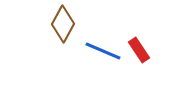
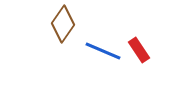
brown diamond: rotated 6 degrees clockwise
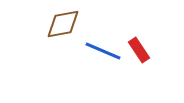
brown diamond: rotated 45 degrees clockwise
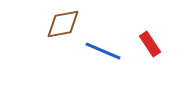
red rectangle: moved 11 px right, 6 px up
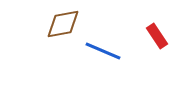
red rectangle: moved 7 px right, 8 px up
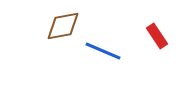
brown diamond: moved 2 px down
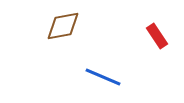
blue line: moved 26 px down
